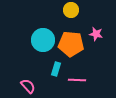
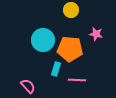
orange pentagon: moved 1 px left, 5 px down
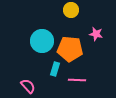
cyan circle: moved 1 px left, 1 px down
cyan rectangle: moved 1 px left
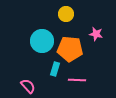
yellow circle: moved 5 px left, 4 px down
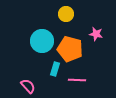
orange pentagon: rotated 10 degrees clockwise
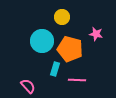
yellow circle: moved 4 px left, 3 px down
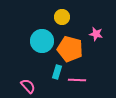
cyan rectangle: moved 2 px right, 3 px down
